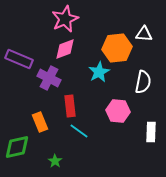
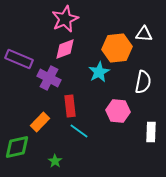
orange rectangle: rotated 66 degrees clockwise
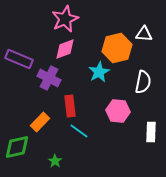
orange hexagon: rotated 8 degrees counterclockwise
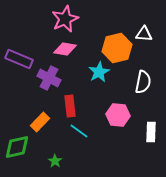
pink diamond: rotated 30 degrees clockwise
pink hexagon: moved 4 px down
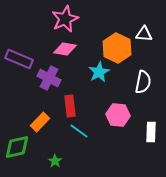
orange hexagon: rotated 20 degrees counterclockwise
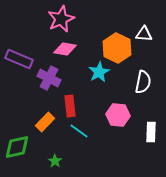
pink star: moved 4 px left
orange rectangle: moved 5 px right
